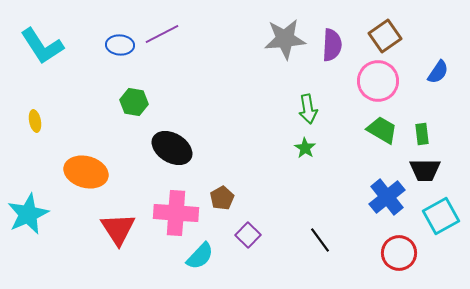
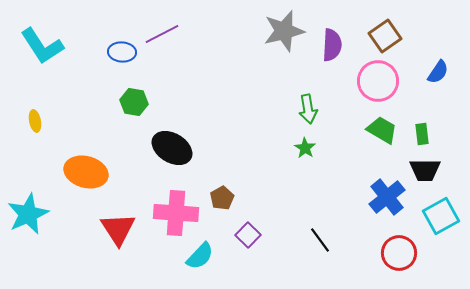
gray star: moved 1 px left, 8 px up; rotated 9 degrees counterclockwise
blue ellipse: moved 2 px right, 7 px down
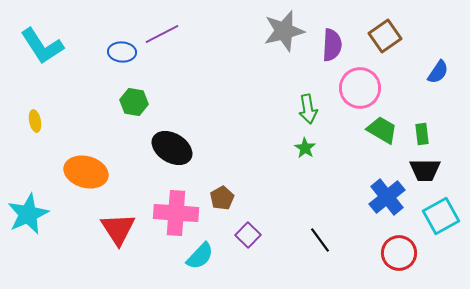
pink circle: moved 18 px left, 7 px down
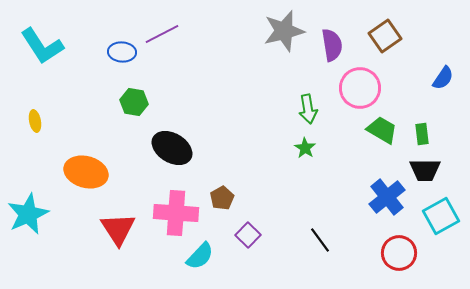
purple semicircle: rotated 12 degrees counterclockwise
blue semicircle: moved 5 px right, 6 px down
